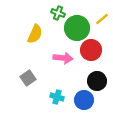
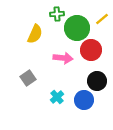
green cross: moved 1 px left, 1 px down; rotated 24 degrees counterclockwise
cyan cross: rotated 32 degrees clockwise
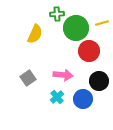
yellow line: moved 4 px down; rotated 24 degrees clockwise
green circle: moved 1 px left
red circle: moved 2 px left, 1 px down
pink arrow: moved 17 px down
black circle: moved 2 px right
blue circle: moved 1 px left, 1 px up
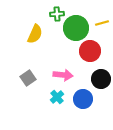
red circle: moved 1 px right
black circle: moved 2 px right, 2 px up
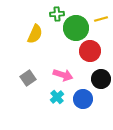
yellow line: moved 1 px left, 4 px up
pink arrow: rotated 12 degrees clockwise
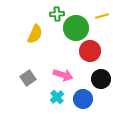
yellow line: moved 1 px right, 3 px up
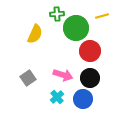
black circle: moved 11 px left, 1 px up
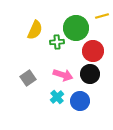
green cross: moved 28 px down
yellow semicircle: moved 4 px up
red circle: moved 3 px right
black circle: moved 4 px up
blue circle: moved 3 px left, 2 px down
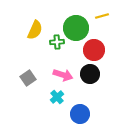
red circle: moved 1 px right, 1 px up
blue circle: moved 13 px down
